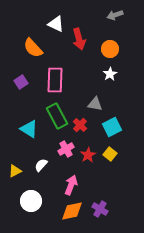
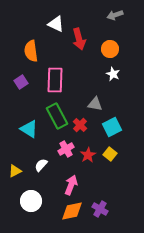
orange semicircle: moved 2 px left, 3 px down; rotated 35 degrees clockwise
white star: moved 3 px right; rotated 16 degrees counterclockwise
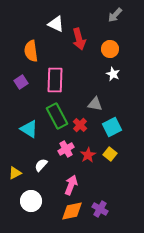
gray arrow: rotated 28 degrees counterclockwise
yellow triangle: moved 2 px down
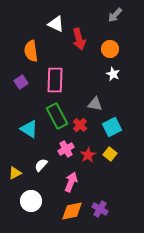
pink arrow: moved 3 px up
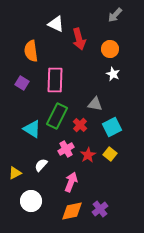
purple square: moved 1 px right, 1 px down; rotated 24 degrees counterclockwise
green rectangle: rotated 55 degrees clockwise
cyan triangle: moved 3 px right
purple cross: rotated 21 degrees clockwise
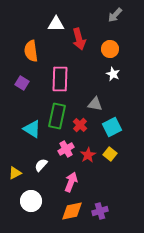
white triangle: rotated 24 degrees counterclockwise
pink rectangle: moved 5 px right, 1 px up
green rectangle: rotated 15 degrees counterclockwise
purple cross: moved 2 px down; rotated 21 degrees clockwise
